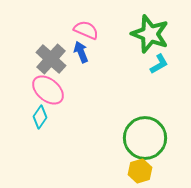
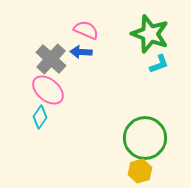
blue arrow: rotated 65 degrees counterclockwise
cyan L-shape: rotated 10 degrees clockwise
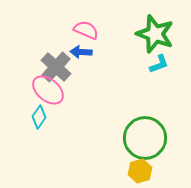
green star: moved 5 px right
gray cross: moved 5 px right, 8 px down
cyan diamond: moved 1 px left
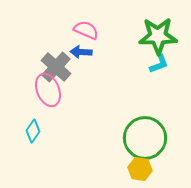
green star: moved 3 px right, 2 px down; rotated 21 degrees counterclockwise
pink ellipse: rotated 28 degrees clockwise
cyan diamond: moved 6 px left, 14 px down
yellow hexagon: moved 2 px up; rotated 25 degrees clockwise
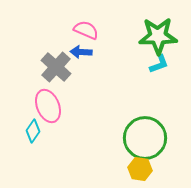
pink ellipse: moved 16 px down
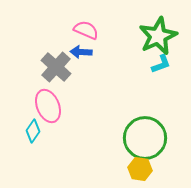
green star: rotated 24 degrees counterclockwise
cyan L-shape: moved 2 px right
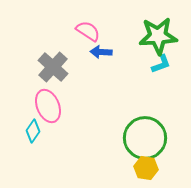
pink semicircle: moved 2 px right, 1 px down; rotated 10 degrees clockwise
green star: rotated 21 degrees clockwise
blue arrow: moved 20 px right
gray cross: moved 3 px left
yellow hexagon: moved 6 px right, 1 px up
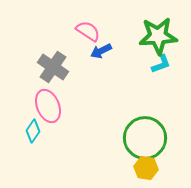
blue arrow: moved 1 px up; rotated 30 degrees counterclockwise
gray cross: rotated 8 degrees counterclockwise
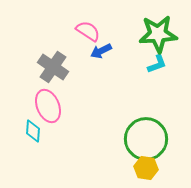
green star: moved 2 px up
cyan L-shape: moved 4 px left
cyan diamond: rotated 30 degrees counterclockwise
green circle: moved 1 px right, 1 px down
